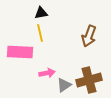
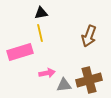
pink rectangle: rotated 20 degrees counterclockwise
gray triangle: rotated 28 degrees clockwise
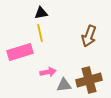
pink arrow: moved 1 px right, 1 px up
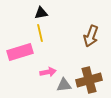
brown arrow: moved 2 px right
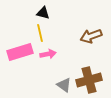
black triangle: moved 2 px right; rotated 24 degrees clockwise
brown arrow: rotated 50 degrees clockwise
pink arrow: moved 18 px up
gray triangle: rotated 42 degrees clockwise
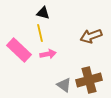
pink rectangle: moved 1 px left, 2 px up; rotated 60 degrees clockwise
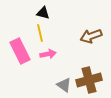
pink rectangle: moved 1 px right, 1 px down; rotated 20 degrees clockwise
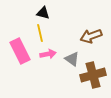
brown cross: moved 4 px right, 5 px up
gray triangle: moved 8 px right, 26 px up
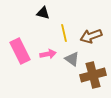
yellow line: moved 24 px right
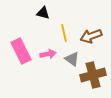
pink rectangle: moved 1 px right
